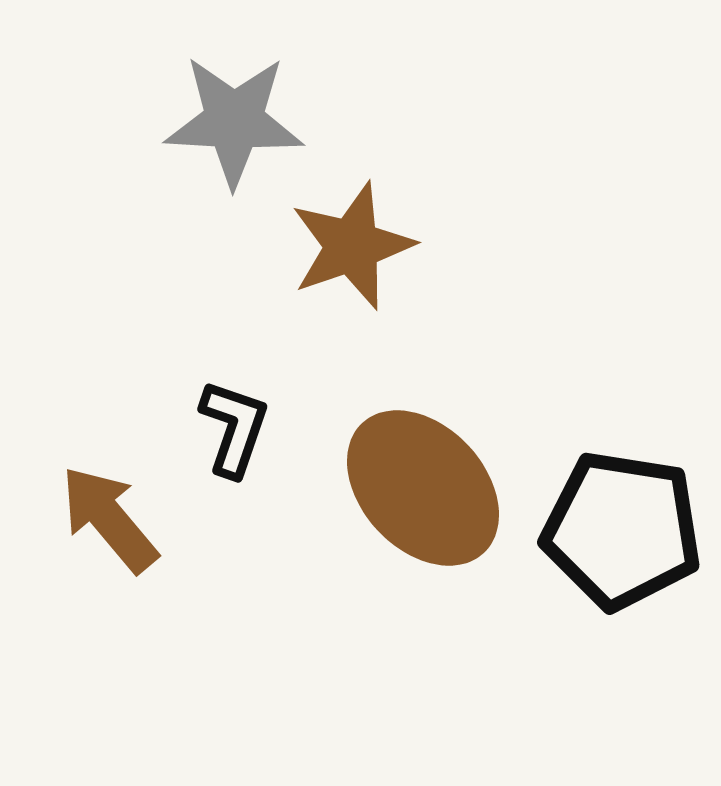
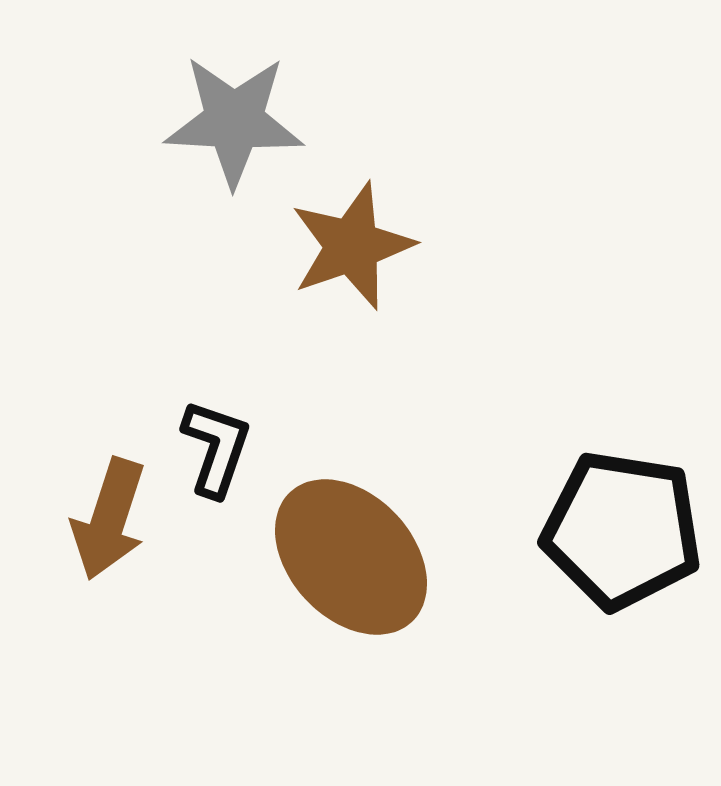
black L-shape: moved 18 px left, 20 px down
brown ellipse: moved 72 px left, 69 px down
brown arrow: rotated 122 degrees counterclockwise
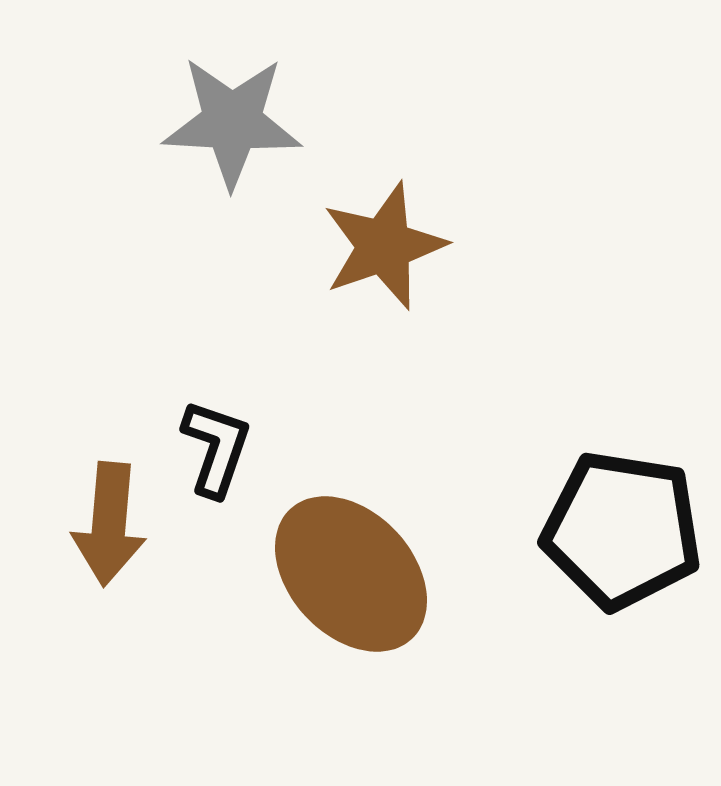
gray star: moved 2 px left, 1 px down
brown star: moved 32 px right
brown arrow: moved 5 px down; rotated 13 degrees counterclockwise
brown ellipse: moved 17 px down
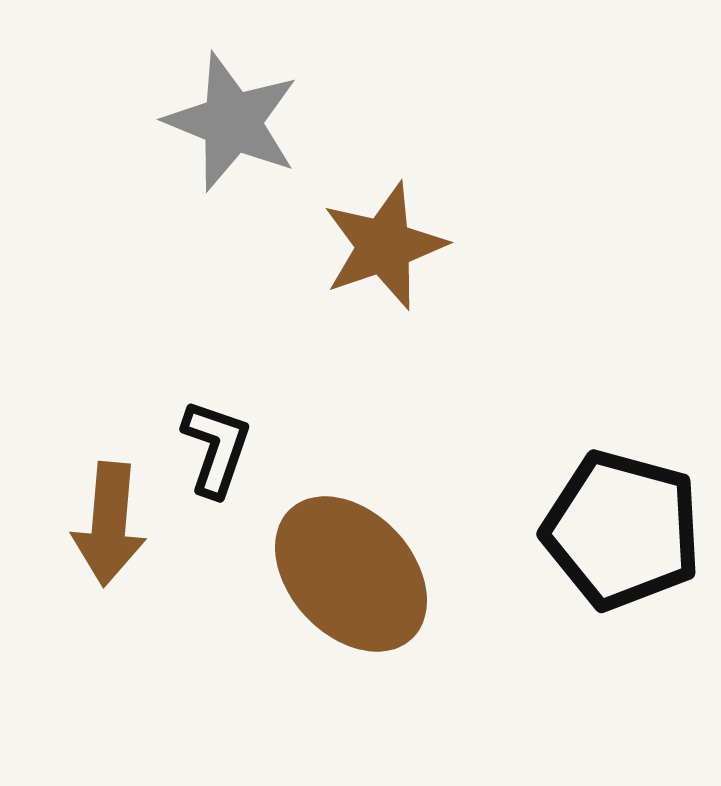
gray star: rotated 19 degrees clockwise
black pentagon: rotated 6 degrees clockwise
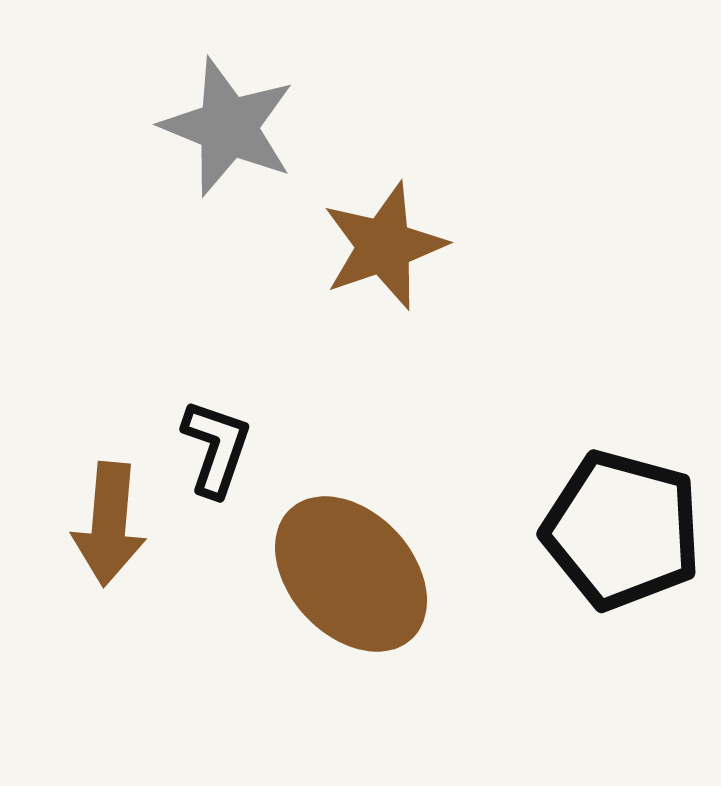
gray star: moved 4 px left, 5 px down
